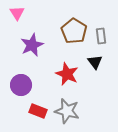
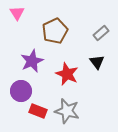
brown pentagon: moved 19 px left; rotated 15 degrees clockwise
gray rectangle: moved 3 px up; rotated 56 degrees clockwise
purple star: moved 16 px down
black triangle: moved 2 px right
purple circle: moved 6 px down
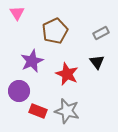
gray rectangle: rotated 14 degrees clockwise
purple circle: moved 2 px left
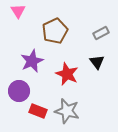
pink triangle: moved 1 px right, 2 px up
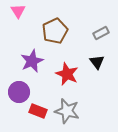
purple circle: moved 1 px down
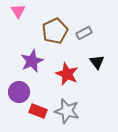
gray rectangle: moved 17 px left
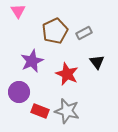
red rectangle: moved 2 px right
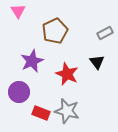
gray rectangle: moved 21 px right
red rectangle: moved 1 px right, 2 px down
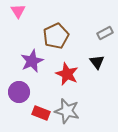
brown pentagon: moved 1 px right, 5 px down
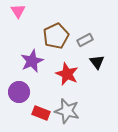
gray rectangle: moved 20 px left, 7 px down
